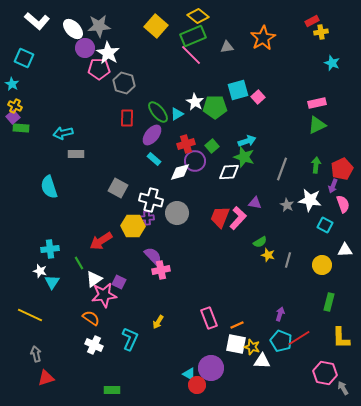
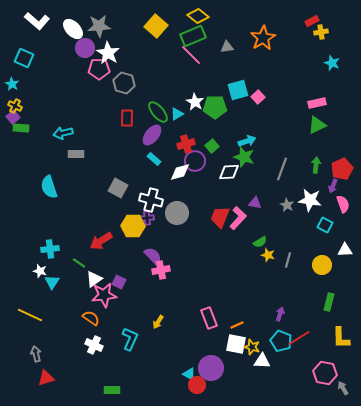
green line at (79, 263): rotated 24 degrees counterclockwise
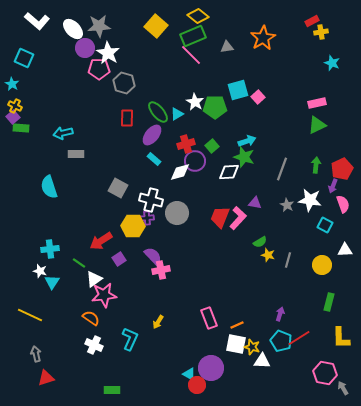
purple square at (119, 282): moved 23 px up; rotated 32 degrees clockwise
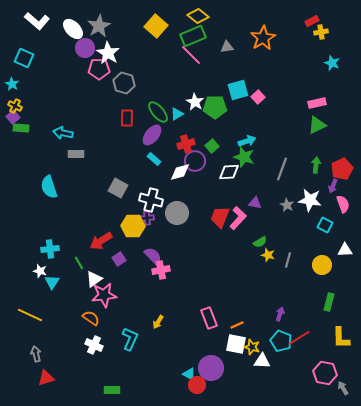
gray star at (99, 26): rotated 25 degrees counterclockwise
cyan arrow at (63, 133): rotated 24 degrees clockwise
green line at (79, 263): rotated 24 degrees clockwise
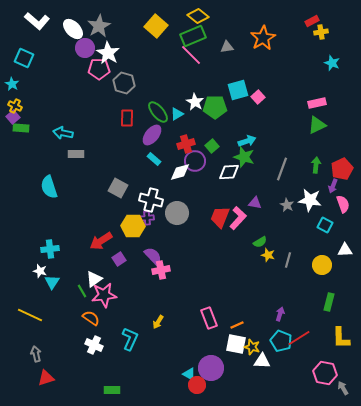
green line at (79, 263): moved 3 px right, 28 px down
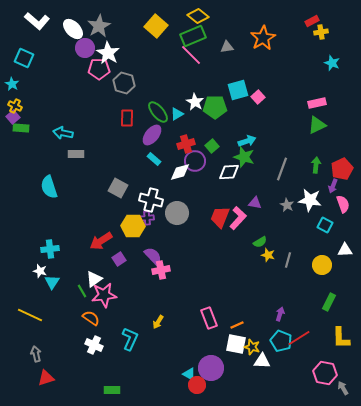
green rectangle at (329, 302): rotated 12 degrees clockwise
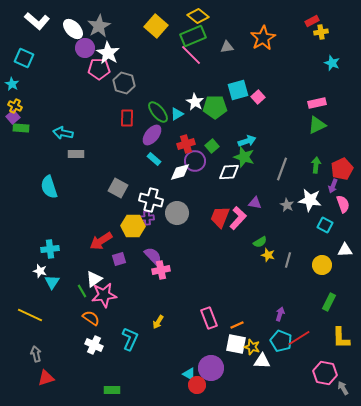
purple square at (119, 259): rotated 16 degrees clockwise
